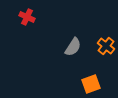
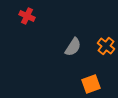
red cross: moved 1 px up
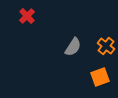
red cross: rotated 21 degrees clockwise
orange square: moved 9 px right, 7 px up
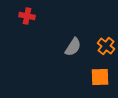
red cross: rotated 35 degrees counterclockwise
orange square: rotated 18 degrees clockwise
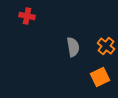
gray semicircle: rotated 42 degrees counterclockwise
orange square: rotated 24 degrees counterclockwise
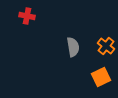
orange square: moved 1 px right
